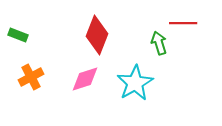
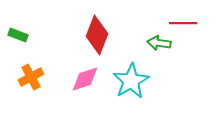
green arrow: rotated 65 degrees counterclockwise
cyan star: moved 4 px left, 2 px up
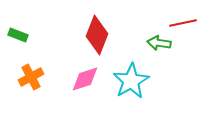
red line: rotated 12 degrees counterclockwise
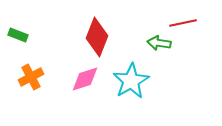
red diamond: moved 2 px down
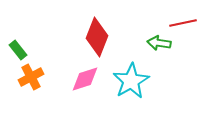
green rectangle: moved 15 px down; rotated 30 degrees clockwise
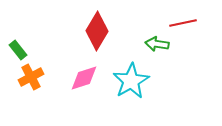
red diamond: moved 6 px up; rotated 9 degrees clockwise
green arrow: moved 2 px left, 1 px down
pink diamond: moved 1 px left, 1 px up
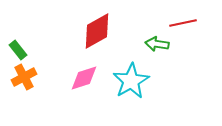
red diamond: rotated 30 degrees clockwise
orange cross: moved 7 px left
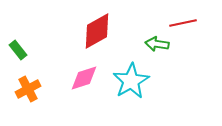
orange cross: moved 4 px right, 12 px down
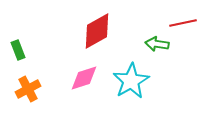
green rectangle: rotated 18 degrees clockwise
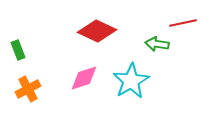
red diamond: rotated 54 degrees clockwise
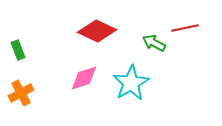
red line: moved 2 px right, 5 px down
green arrow: moved 3 px left, 1 px up; rotated 20 degrees clockwise
cyan star: moved 2 px down
orange cross: moved 7 px left, 4 px down
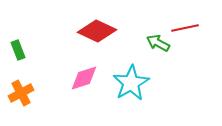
green arrow: moved 4 px right
